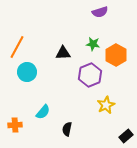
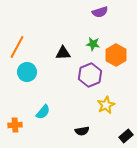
black semicircle: moved 15 px right, 2 px down; rotated 112 degrees counterclockwise
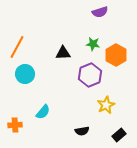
cyan circle: moved 2 px left, 2 px down
black rectangle: moved 7 px left, 1 px up
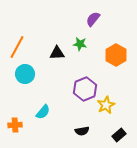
purple semicircle: moved 7 px left, 7 px down; rotated 147 degrees clockwise
green star: moved 13 px left
black triangle: moved 6 px left
purple hexagon: moved 5 px left, 14 px down
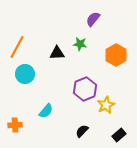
cyan semicircle: moved 3 px right, 1 px up
black semicircle: rotated 144 degrees clockwise
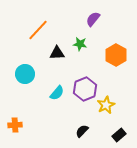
orange line: moved 21 px right, 17 px up; rotated 15 degrees clockwise
cyan semicircle: moved 11 px right, 18 px up
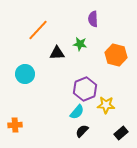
purple semicircle: rotated 42 degrees counterclockwise
orange hexagon: rotated 15 degrees counterclockwise
cyan semicircle: moved 20 px right, 19 px down
yellow star: rotated 30 degrees clockwise
black rectangle: moved 2 px right, 2 px up
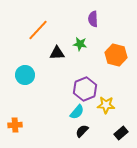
cyan circle: moved 1 px down
